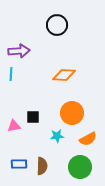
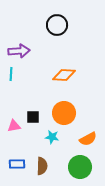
orange circle: moved 8 px left
cyan star: moved 5 px left, 1 px down; rotated 16 degrees clockwise
blue rectangle: moved 2 px left
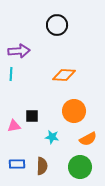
orange circle: moved 10 px right, 2 px up
black square: moved 1 px left, 1 px up
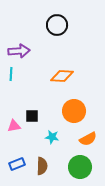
orange diamond: moved 2 px left, 1 px down
blue rectangle: rotated 21 degrees counterclockwise
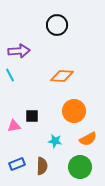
cyan line: moved 1 px left, 1 px down; rotated 32 degrees counterclockwise
cyan star: moved 3 px right, 4 px down
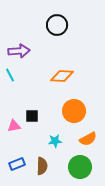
cyan star: rotated 16 degrees counterclockwise
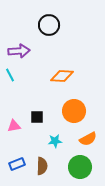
black circle: moved 8 px left
black square: moved 5 px right, 1 px down
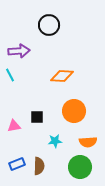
orange semicircle: moved 3 px down; rotated 24 degrees clockwise
brown semicircle: moved 3 px left
